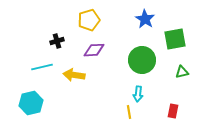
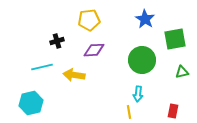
yellow pentagon: rotated 10 degrees clockwise
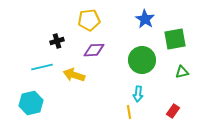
yellow arrow: rotated 10 degrees clockwise
red rectangle: rotated 24 degrees clockwise
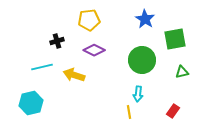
purple diamond: rotated 30 degrees clockwise
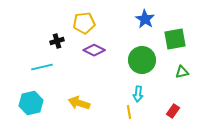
yellow pentagon: moved 5 px left, 3 px down
yellow arrow: moved 5 px right, 28 px down
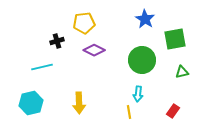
yellow arrow: rotated 110 degrees counterclockwise
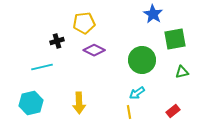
blue star: moved 8 px right, 5 px up
cyan arrow: moved 1 px left, 1 px up; rotated 49 degrees clockwise
red rectangle: rotated 16 degrees clockwise
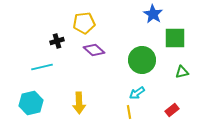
green square: moved 1 px up; rotated 10 degrees clockwise
purple diamond: rotated 15 degrees clockwise
red rectangle: moved 1 px left, 1 px up
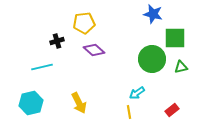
blue star: rotated 18 degrees counterclockwise
green circle: moved 10 px right, 1 px up
green triangle: moved 1 px left, 5 px up
yellow arrow: rotated 25 degrees counterclockwise
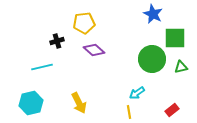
blue star: rotated 12 degrees clockwise
